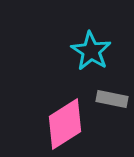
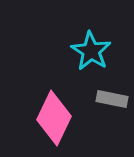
pink diamond: moved 11 px left, 6 px up; rotated 32 degrees counterclockwise
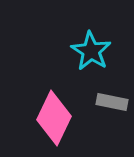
gray rectangle: moved 3 px down
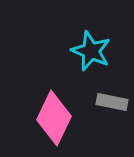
cyan star: rotated 9 degrees counterclockwise
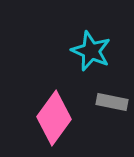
pink diamond: rotated 10 degrees clockwise
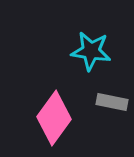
cyan star: rotated 15 degrees counterclockwise
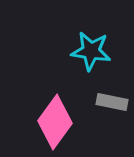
pink diamond: moved 1 px right, 4 px down
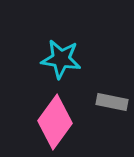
cyan star: moved 30 px left, 8 px down
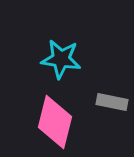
pink diamond: rotated 22 degrees counterclockwise
